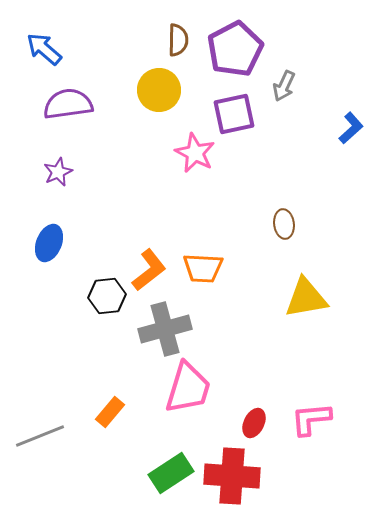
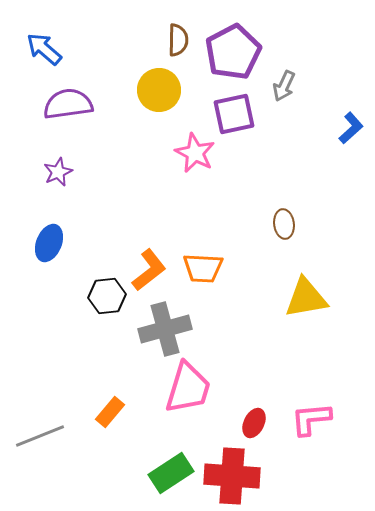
purple pentagon: moved 2 px left, 3 px down
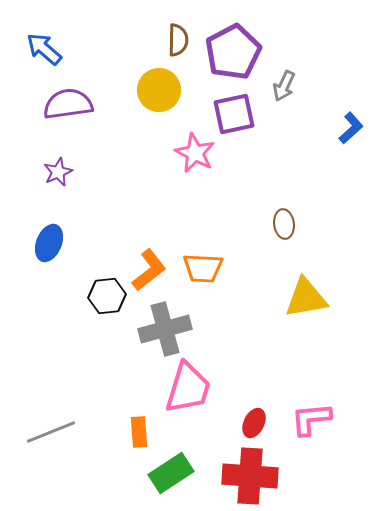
orange rectangle: moved 29 px right, 20 px down; rotated 44 degrees counterclockwise
gray line: moved 11 px right, 4 px up
red cross: moved 18 px right
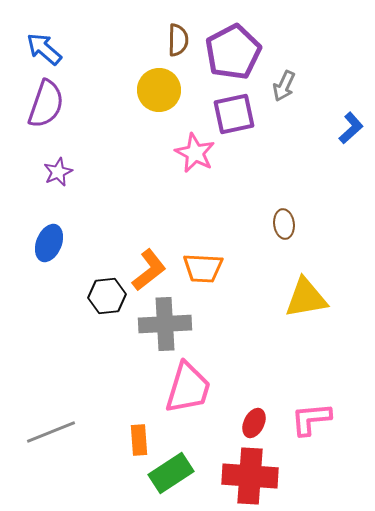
purple semicircle: moved 22 px left; rotated 117 degrees clockwise
gray cross: moved 5 px up; rotated 12 degrees clockwise
orange rectangle: moved 8 px down
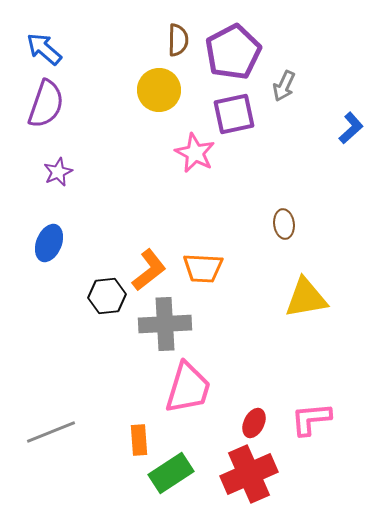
red cross: moved 1 px left, 2 px up; rotated 28 degrees counterclockwise
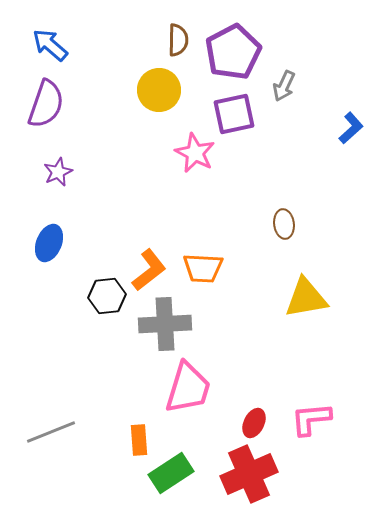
blue arrow: moved 6 px right, 4 px up
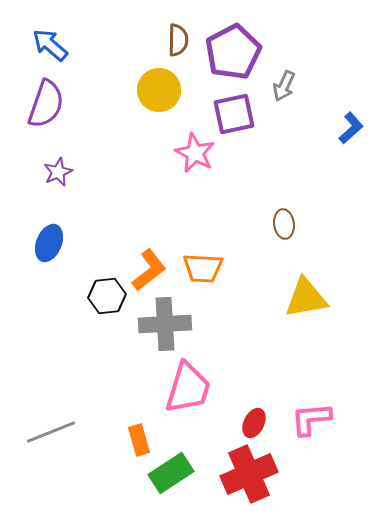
orange rectangle: rotated 12 degrees counterclockwise
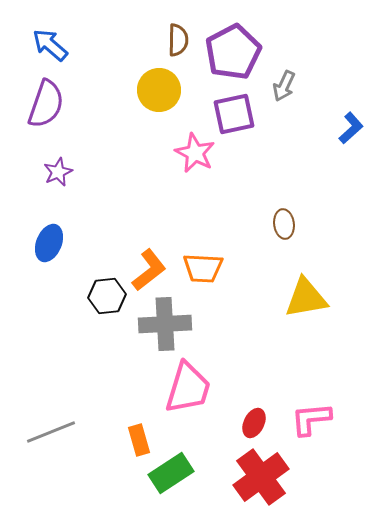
red cross: moved 12 px right, 3 px down; rotated 12 degrees counterclockwise
